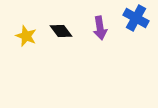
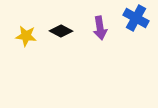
black diamond: rotated 25 degrees counterclockwise
yellow star: rotated 15 degrees counterclockwise
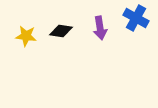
black diamond: rotated 20 degrees counterclockwise
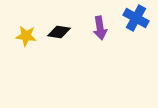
black diamond: moved 2 px left, 1 px down
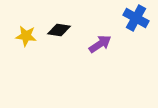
purple arrow: moved 16 px down; rotated 115 degrees counterclockwise
black diamond: moved 2 px up
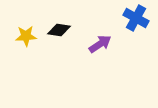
yellow star: rotated 10 degrees counterclockwise
